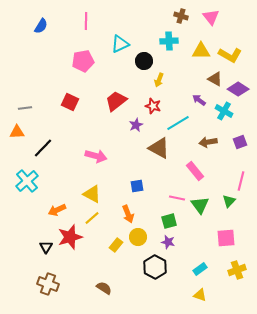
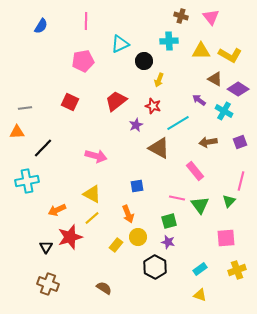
cyan cross at (27, 181): rotated 30 degrees clockwise
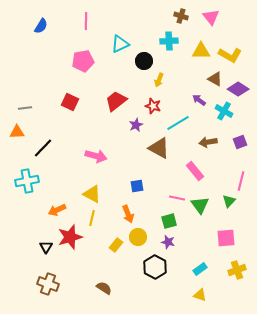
yellow line at (92, 218): rotated 35 degrees counterclockwise
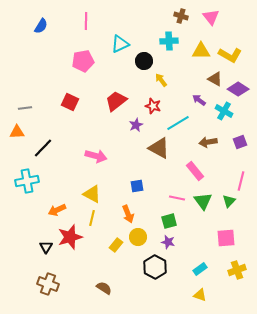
yellow arrow at (159, 80): moved 2 px right; rotated 120 degrees clockwise
green triangle at (200, 205): moved 3 px right, 4 px up
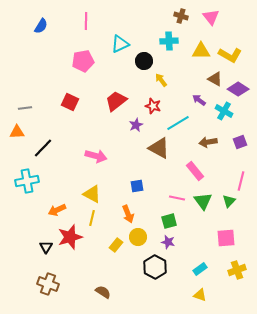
brown semicircle at (104, 288): moved 1 px left, 4 px down
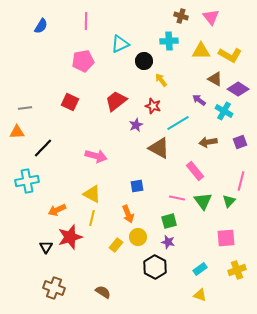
brown cross at (48, 284): moved 6 px right, 4 px down
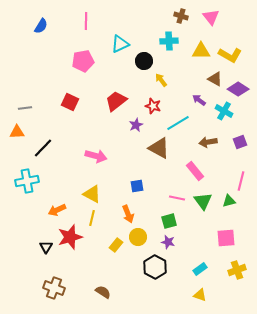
green triangle at (229, 201): rotated 32 degrees clockwise
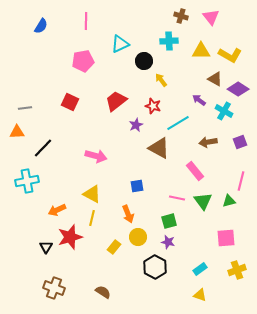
yellow rectangle at (116, 245): moved 2 px left, 2 px down
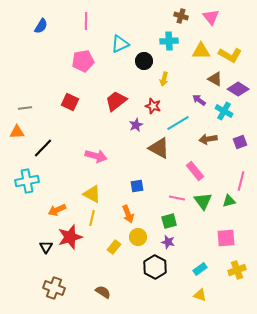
yellow arrow at (161, 80): moved 3 px right, 1 px up; rotated 128 degrees counterclockwise
brown arrow at (208, 142): moved 3 px up
